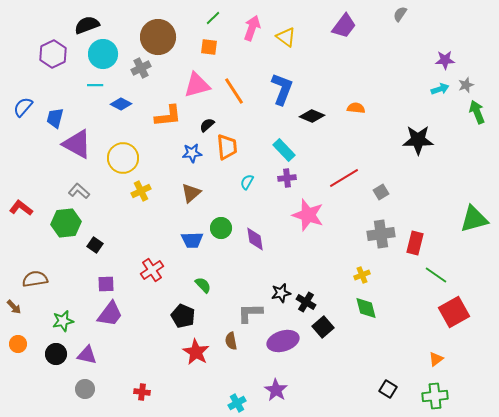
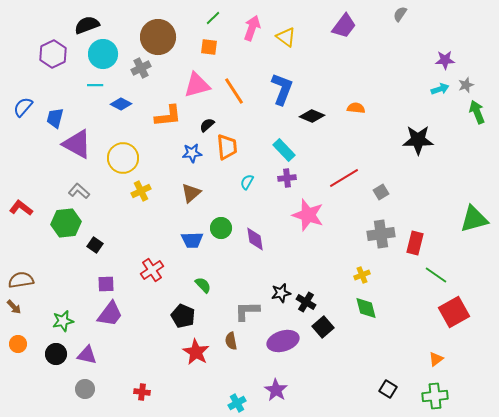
brown semicircle at (35, 279): moved 14 px left, 1 px down
gray L-shape at (250, 313): moved 3 px left, 2 px up
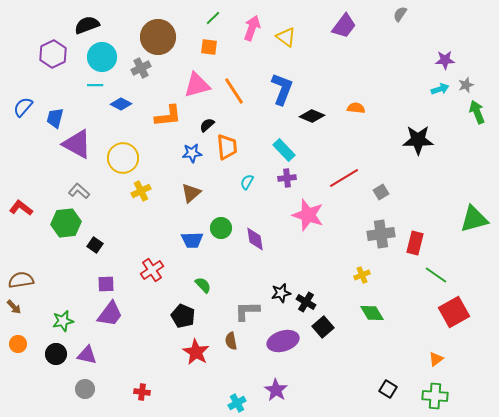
cyan circle at (103, 54): moved 1 px left, 3 px down
green diamond at (366, 308): moved 6 px right, 5 px down; rotated 15 degrees counterclockwise
green cross at (435, 396): rotated 10 degrees clockwise
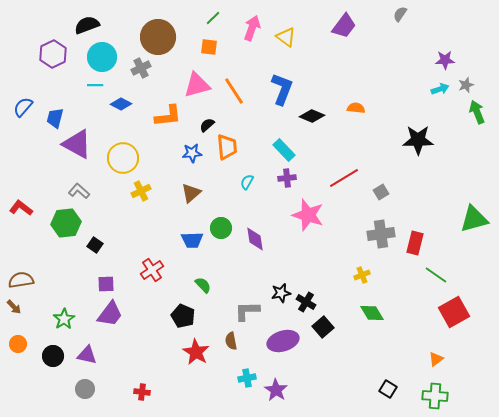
green star at (63, 321): moved 1 px right, 2 px up; rotated 20 degrees counterclockwise
black circle at (56, 354): moved 3 px left, 2 px down
cyan cross at (237, 403): moved 10 px right, 25 px up; rotated 18 degrees clockwise
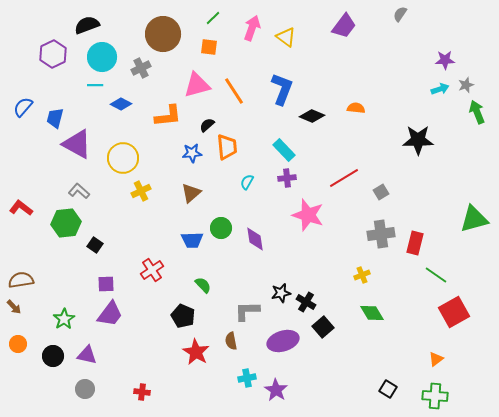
brown circle at (158, 37): moved 5 px right, 3 px up
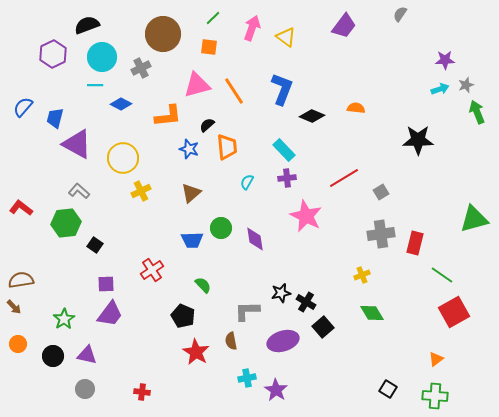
blue star at (192, 153): moved 3 px left, 4 px up; rotated 24 degrees clockwise
pink star at (308, 215): moved 2 px left, 1 px down; rotated 8 degrees clockwise
green line at (436, 275): moved 6 px right
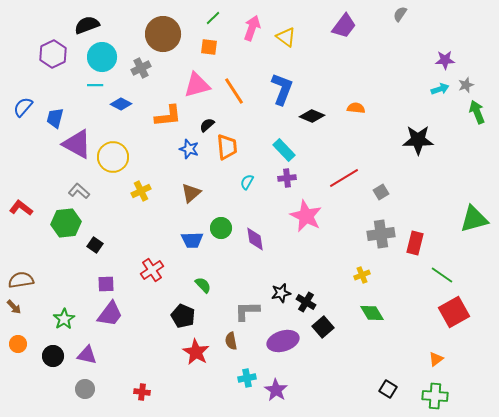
yellow circle at (123, 158): moved 10 px left, 1 px up
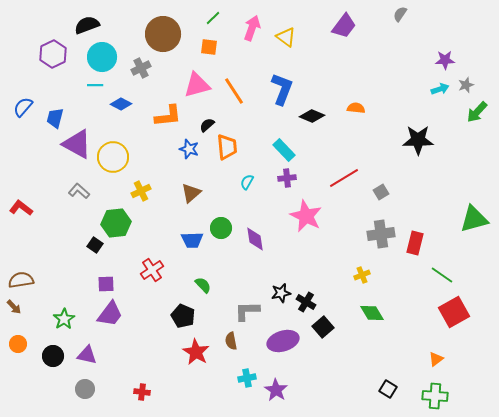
green arrow at (477, 112): rotated 115 degrees counterclockwise
green hexagon at (66, 223): moved 50 px right
